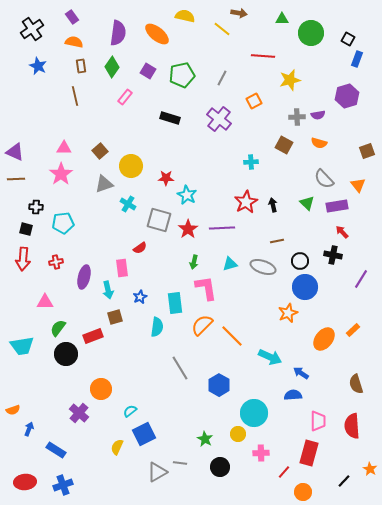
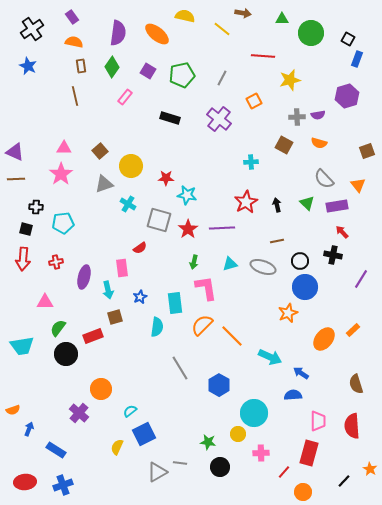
brown arrow at (239, 13): moved 4 px right
blue star at (38, 66): moved 10 px left
cyan star at (187, 195): rotated 18 degrees counterclockwise
black arrow at (273, 205): moved 4 px right
green star at (205, 439): moved 3 px right, 3 px down; rotated 21 degrees counterclockwise
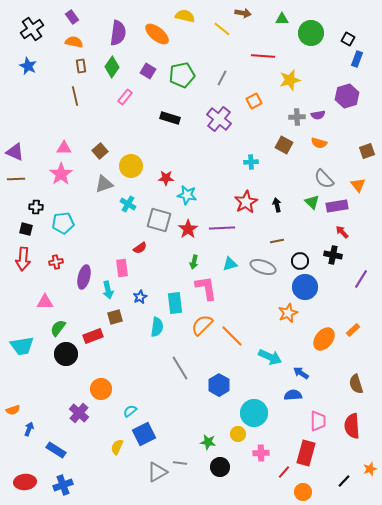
green triangle at (307, 203): moved 5 px right, 1 px up
red rectangle at (309, 453): moved 3 px left
orange star at (370, 469): rotated 24 degrees clockwise
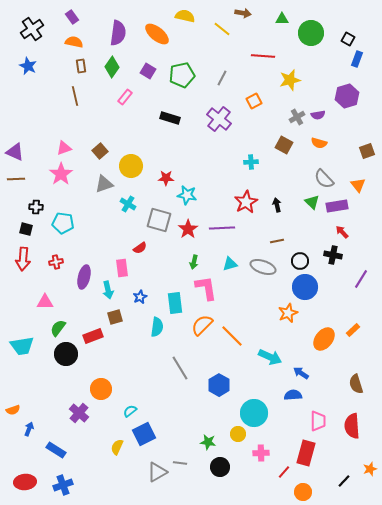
gray cross at (297, 117): rotated 28 degrees counterclockwise
pink triangle at (64, 148): rotated 21 degrees counterclockwise
cyan pentagon at (63, 223): rotated 15 degrees clockwise
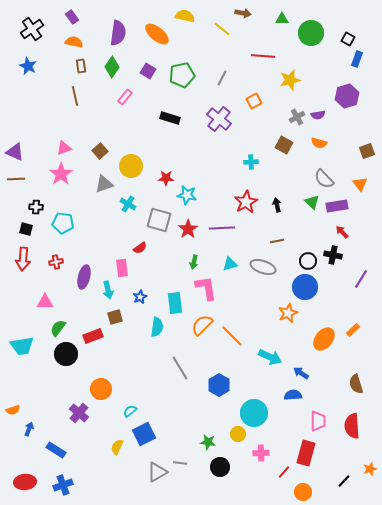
orange triangle at (358, 185): moved 2 px right, 1 px up
black circle at (300, 261): moved 8 px right
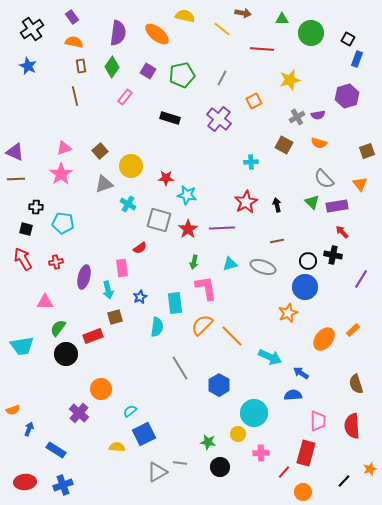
red line at (263, 56): moved 1 px left, 7 px up
red arrow at (23, 259): rotated 145 degrees clockwise
yellow semicircle at (117, 447): rotated 70 degrees clockwise
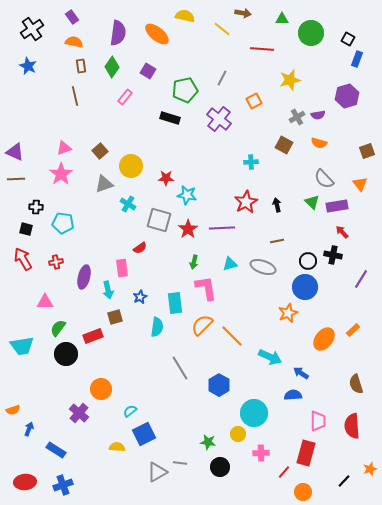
green pentagon at (182, 75): moved 3 px right, 15 px down
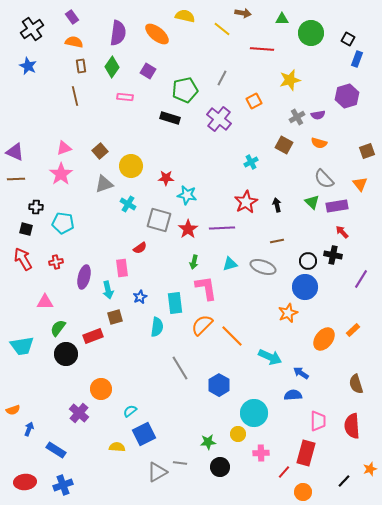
pink rectangle at (125, 97): rotated 56 degrees clockwise
cyan cross at (251, 162): rotated 24 degrees counterclockwise
green star at (208, 442): rotated 14 degrees counterclockwise
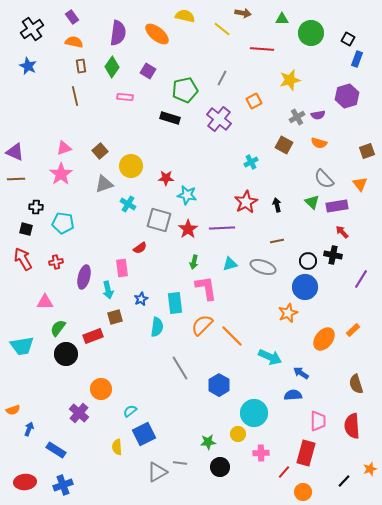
blue star at (140, 297): moved 1 px right, 2 px down
yellow semicircle at (117, 447): rotated 98 degrees counterclockwise
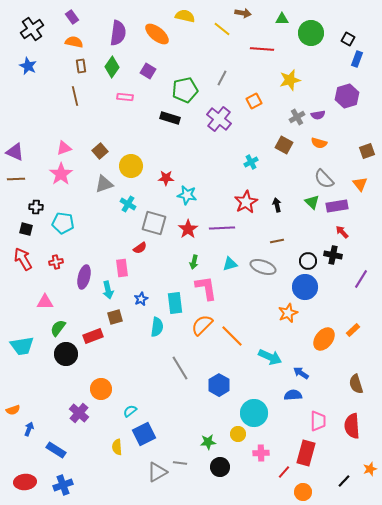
gray square at (159, 220): moved 5 px left, 3 px down
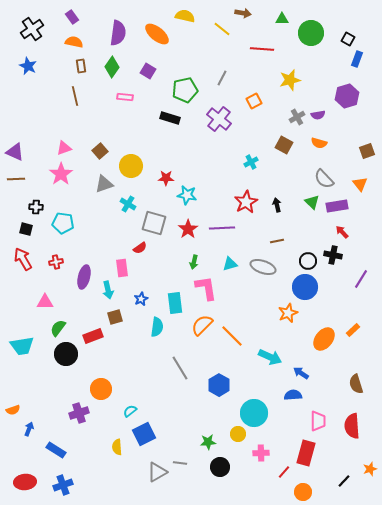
purple cross at (79, 413): rotated 30 degrees clockwise
